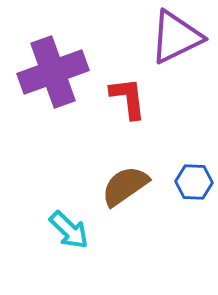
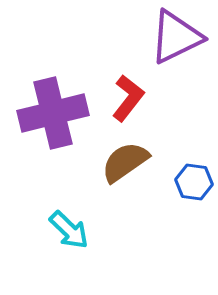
purple cross: moved 41 px down; rotated 6 degrees clockwise
red L-shape: rotated 45 degrees clockwise
blue hexagon: rotated 6 degrees clockwise
brown semicircle: moved 24 px up
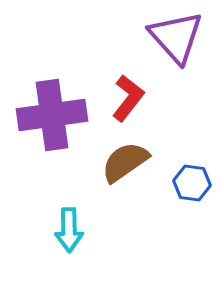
purple triangle: rotated 46 degrees counterclockwise
purple cross: moved 1 px left, 2 px down; rotated 6 degrees clockwise
blue hexagon: moved 2 px left, 1 px down
cyan arrow: rotated 45 degrees clockwise
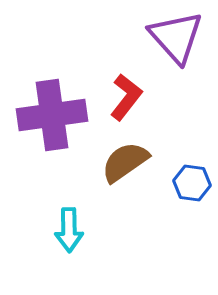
red L-shape: moved 2 px left, 1 px up
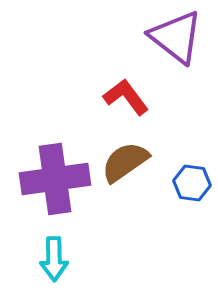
purple triangle: rotated 10 degrees counterclockwise
red L-shape: rotated 75 degrees counterclockwise
purple cross: moved 3 px right, 64 px down
cyan arrow: moved 15 px left, 29 px down
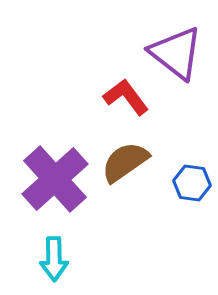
purple triangle: moved 16 px down
purple cross: rotated 34 degrees counterclockwise
